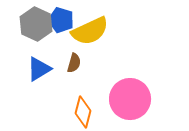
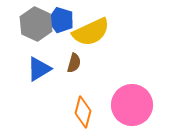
yellow semicircle: moved 1 px right, 1 px down
pink circle: moved 2 px right, 6 px down
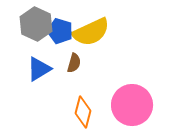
blue pentagon: moved 1 px left, 11 px down
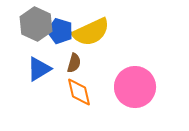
pink circle: moved 3 px right, 18 px up
orange diamond: moved 4 px left, 20 px up; rotated 28 degrees counterclockwise
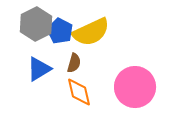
gray hexagon: rotated 8 degrees clockwise
blue pentagon: rotated 10 degrees clockwise
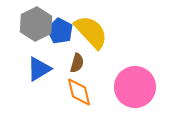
yellow semicircle: rotated 108 degrees counterclockwise
brown semicircle: moved 3 px right
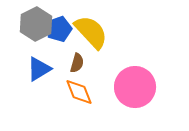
blue pentagon: moved 1 px left, 2 px up; rotated 25 degrees clockwise
orange diamond: rotated 8 degrees counterclockwise
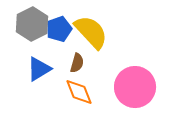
gray hexagon: moved 4 px left
